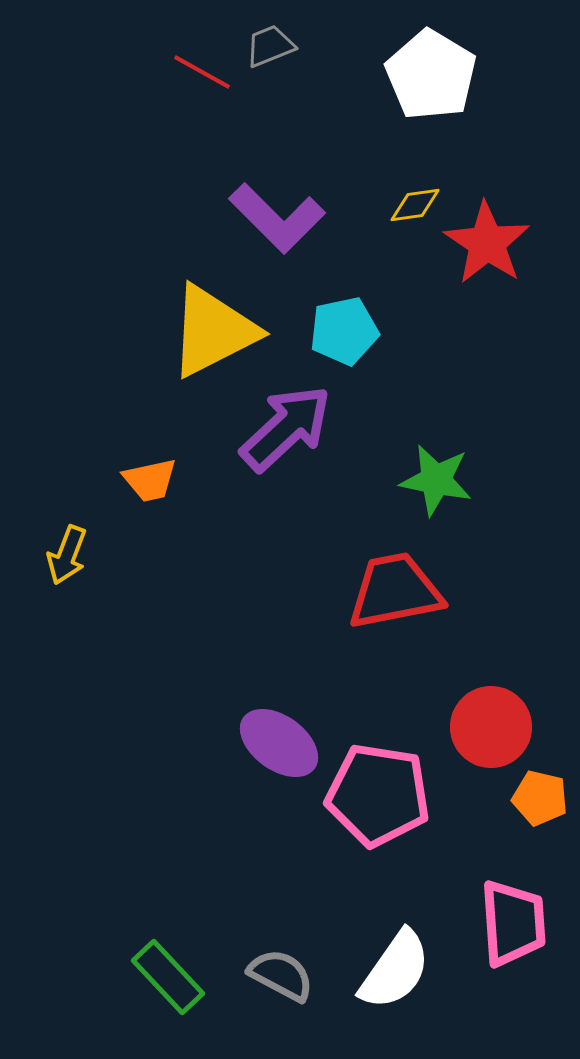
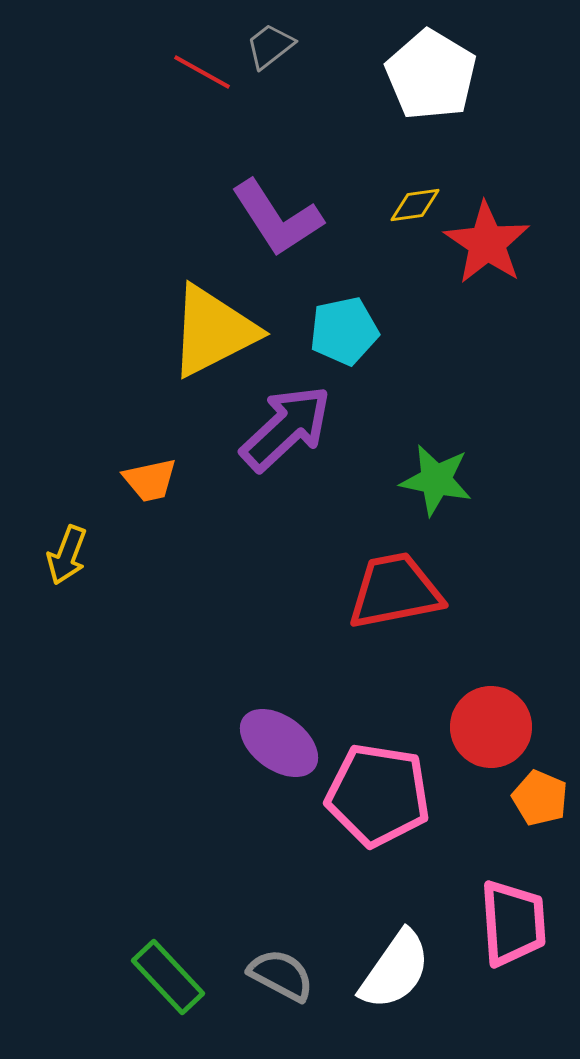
gray trapezoid: rotated 16 degrees counterclockwise
purple L-shape: rotated 12 degrees clockwise
orange pentagon: rotated 10 degrees clockwise
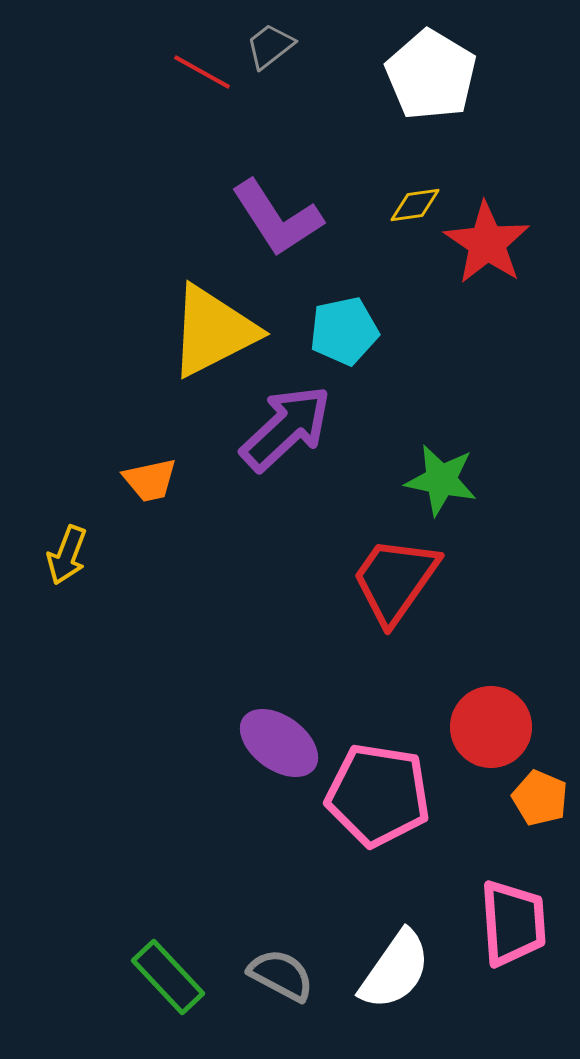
green star: moved 5 px right
red trapezoid: moved 11 px up; rotated 44 degrees counterclockwise
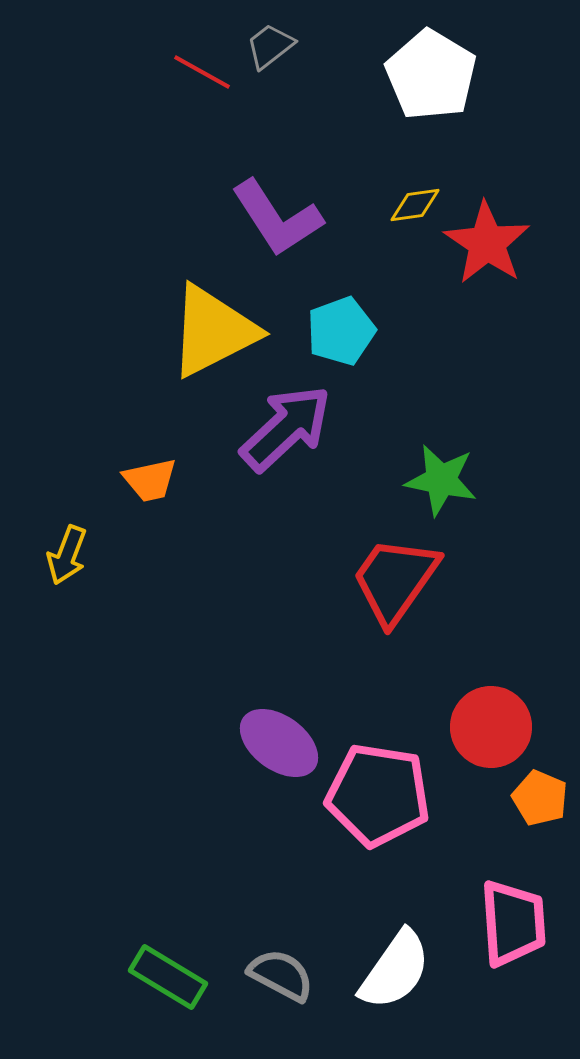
cyan pentagon: moved 3 px left; rotated 8 degrees counterclockwise
green rectangle: rotated 16 degrees counterclockwise
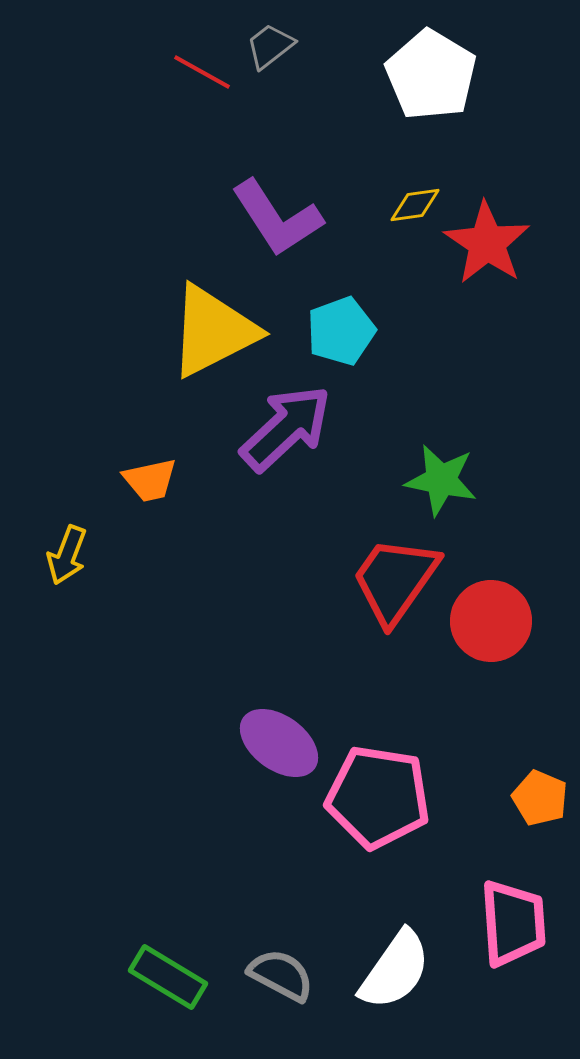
red circle: moved 106 px up
pink pentagon: moved 2 px down
